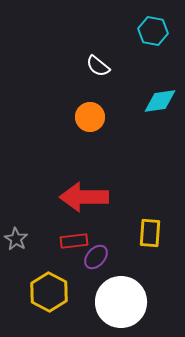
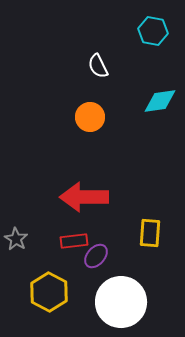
white semicircle: rotated 25 degrees clockwise
purple ellipse: moved 1 px up
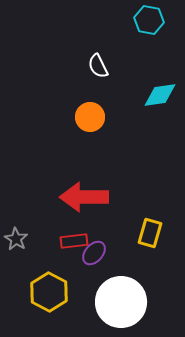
cyan hexagon: moved 4 px left, 11 px up
cyan diamond: moved 6 px up
yellow rectangle: rotated 12 degrees clockwise
purple ellipse: moved 2 px left, 3 px up
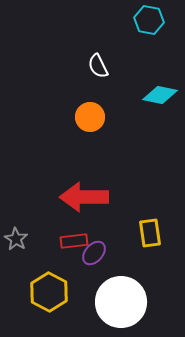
cyan diamond: rotated 20 degrees clockwise
yellow rectangle: rotated 24 degrees counterclockwise
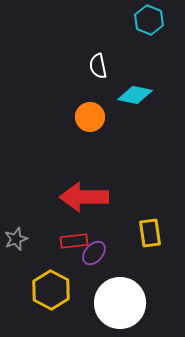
cyan hexagon: rotated 12 degrees clockwise
white semicircle: rotated 15 degrees clockwise
cyan diamond: moved 25 px left
gray star: rotated 20 degrees clockwise
yellow hexagon: moved 2 px right, 2 px up
white circle: moved 1 px left, 1 px down
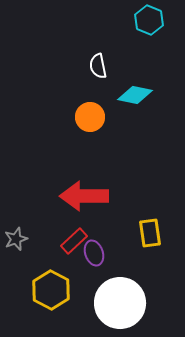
red arrow: moved 1 px up
red rectangle: rotated 36 degrees counterclockwise
purple ellipse: rotated 60 degrees counterclockwise
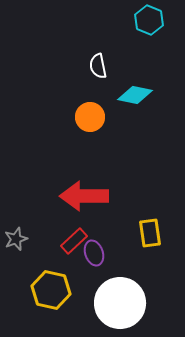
yellow hexagon: rotated 15 degrees counterclockwise
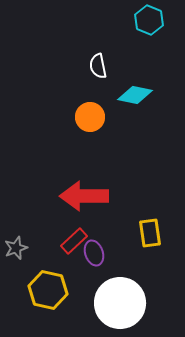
gray star: moved 9 px down
yellow hexagon: moved 3 px left
